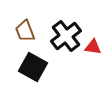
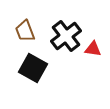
red triangle: moved 2 px down
black square: moved 1 px down
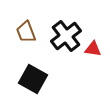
brown trapezoid: moved 1 px right, 1 px down
black square: moved 11 px down
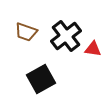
brown trapezoid: rotated 50 degrees counterclockwise
black square: moved 8 px right; rotated 32 degrees clockwise
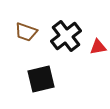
red triangle: moved 5 px right, 2 px up; rotated 18 degrees counterclockwise
black square: rotated 16 degrees clockwise
